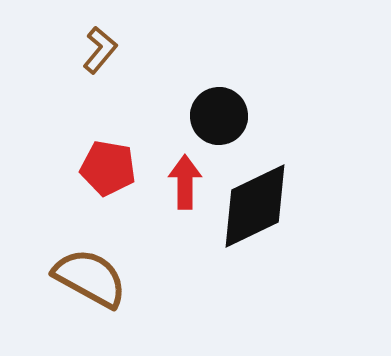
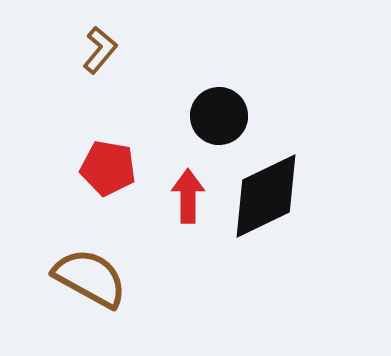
red arrow: moved 3 px right, 14 px down
black diamond: moved 11 px right, 10 px up
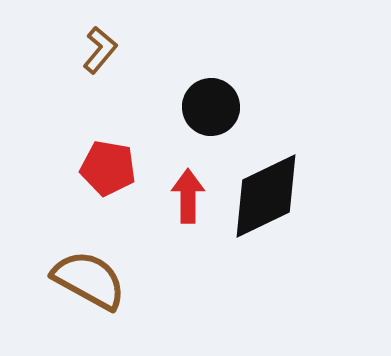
black circle: moved 8 px left, 9 px up
brown semicircle: moved 1 px left, 2 px down
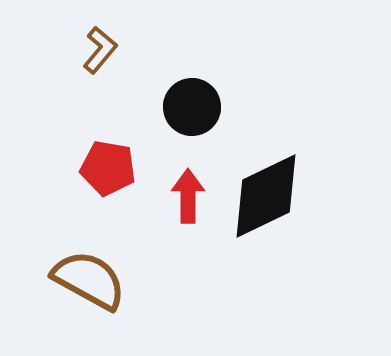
black circle: moved 19 px left
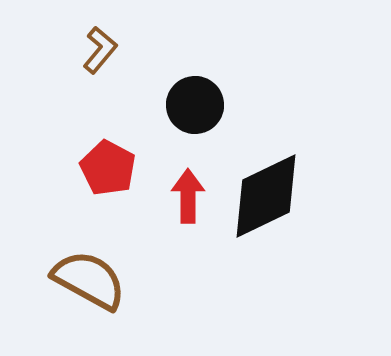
black circle: moved 3 px right, 2 px up
red pentagon: rotated 18 degrees clockwise
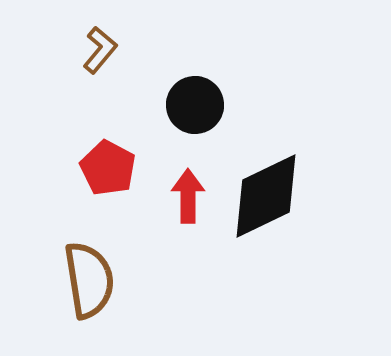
brown semicircle: rotated 52 degrees clockwise
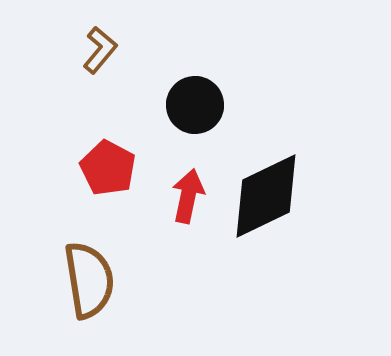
red arrow: rotated 12 degrees clockwise
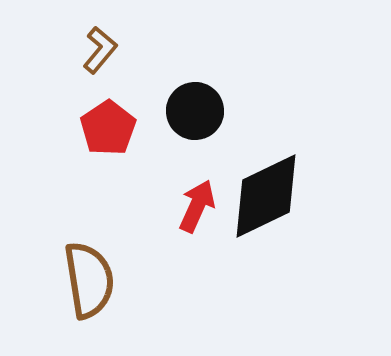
black circle: moved 6 px down
red pentagon: moved 40 px up; rotated 10 degrees clockwise
red arrow: moved 9 px right, 10 px down; rotated 12 degrees clockwise
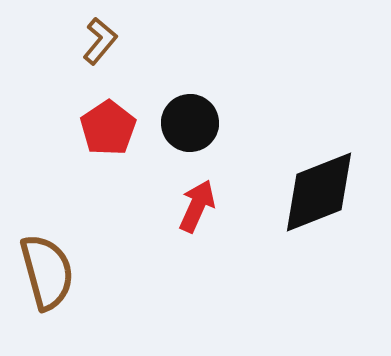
brown L-shape: moved 9 px up
black circle: moved 5 px left, 12 px down
black diamond: moved 53 px right, 4 px up; rotated 4 degrees clockwise
brown semicircle: moved 42 px left, 8 px up; rotated 6 degrees counterclockwise
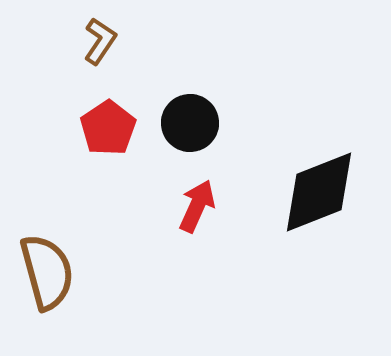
brown L-shape: rotated 6 degrees counterclockwise
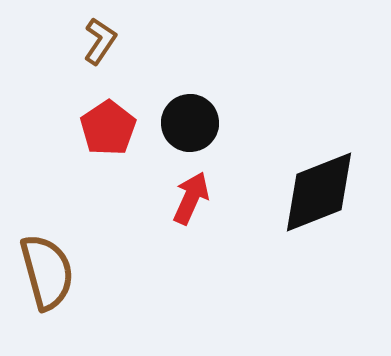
red arrow: moved 6 px left, 8 px up
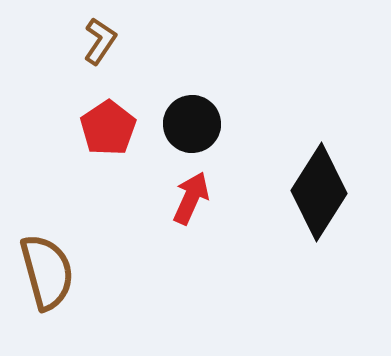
black circle: moved 2 px right, 1 px down
black diamond: rotated 36 degrees counterclockwise
